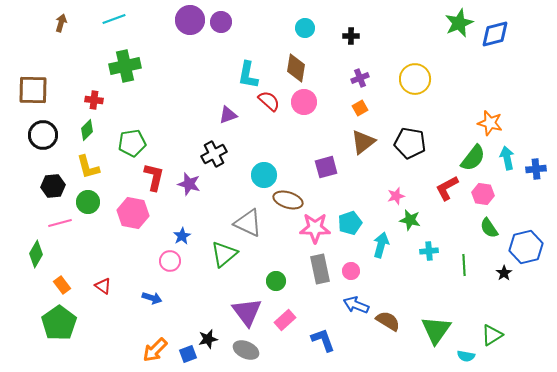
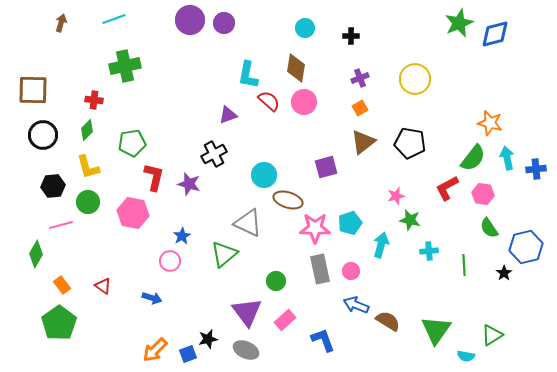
purple circle at (221, 22): moved 3 px right, 1 px down
pink line at (60, 223): moved 1 px right, 2 px down
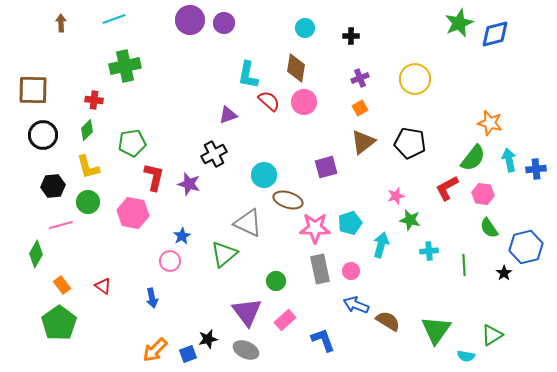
brown arrow at (61, 23): rotated 18 degrees counterclockwise
cyan arrow at (507, 158): moved 2 px right, 2 px down
blue arrow at (152, 298): rotated 60 degrees clockwise
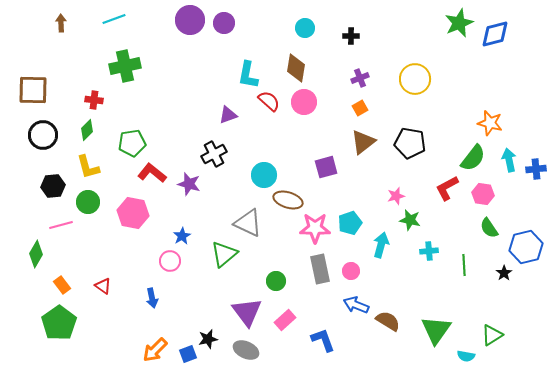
red L-shape at (154, 177): moved 2 px left, 4 px up; rotated 64 degrees counterclockwise
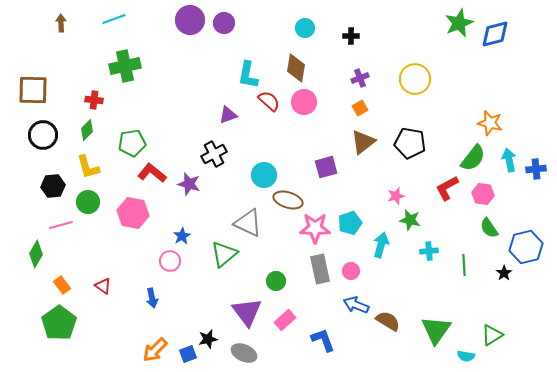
gray ellipse at (246, 350): moved 2 px left, 3 px down
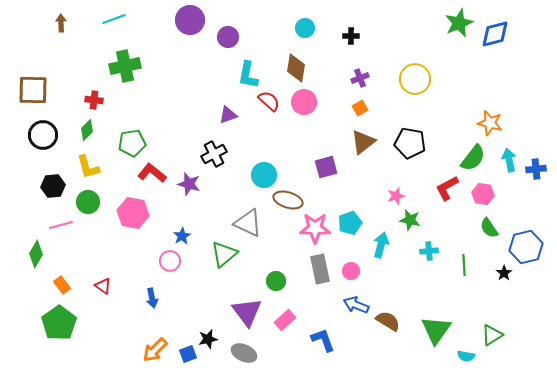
purple circle at (224, 23): moved 4 px right, 14 px down
